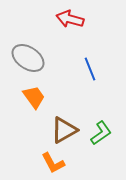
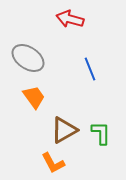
green L-shape: rotated 55 degrees counterclockwise
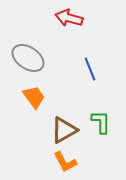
red arrow: moved 1 px left, 1 px up
green L-shape: moved 11 px up
orange L-shape: moved 12 px right, 1 px up
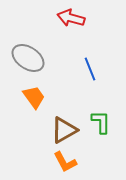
red arrow: moved 2 px right
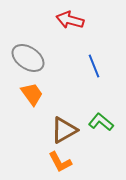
red arrow: moved 1 px left, 2 px down
blue line: moved 4 px right, 3 px up
orange trapezoid: moved 2 px left, 3 px up
green L-shape: rotated 50 degrees counterclockwise
orange L-shape: moved 5 px left
